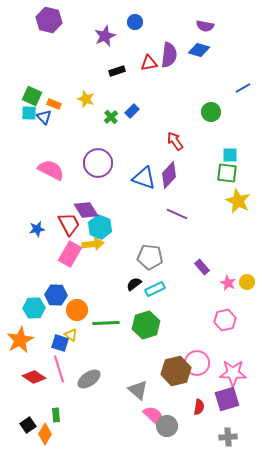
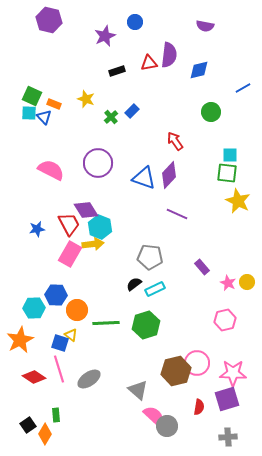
blue diamond at (199, 50): moved 20 px down; rotated 30 degrees counterclockwise
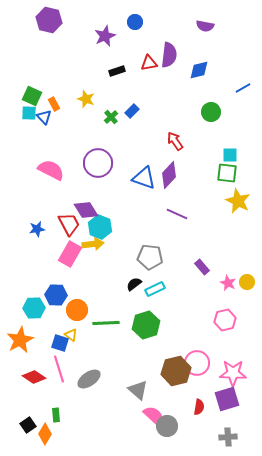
orange rectangle at (54, 104): rotated 40 degrees clockwise
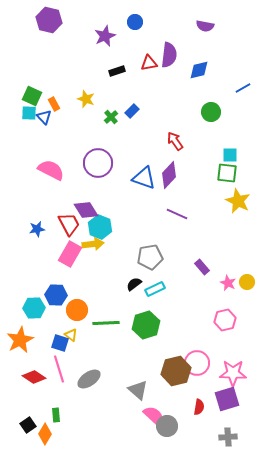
gray pentagon at (150, 257): rotated 15 degrees counterclockwise
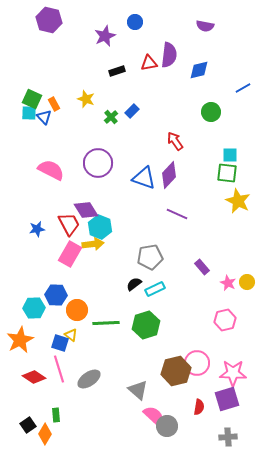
green square at (32, 96): moved 3 px down
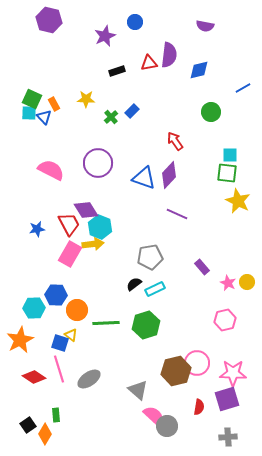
yellow star at (86, 99): rotated 18 degrees counterclockwise
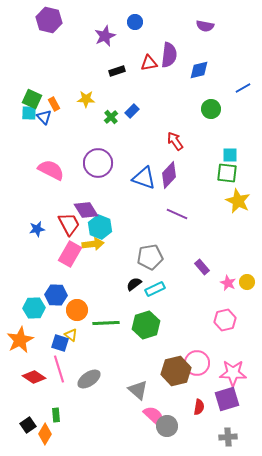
green circle at (211, 112): moved 3 px up
